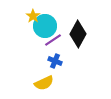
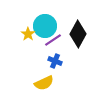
yellow star: moved 5 px left, 18 px down
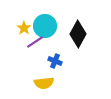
yellow star: moved 4 px left, 6 px up
purple line: moved 18 px left, 2 px down
yellow semicircle: rotated 18 degrees clockwise
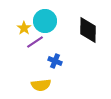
cyan circle: moved 5 px up
black diamond: moved 10 px right, 4 px up; rotated 28 degrees counterclockwise
yellow semicircle: moved 3 px left, 2 px down
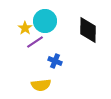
yellow star: moved 1 px right
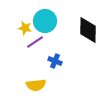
yellow star: rotated 24 degrees counterclockwise
yellow semicircle: moved 5 px left
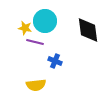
black diamond: rotated 8 degrees counterclockwise
purple line: rotated 48 degrees clockwise
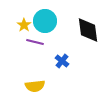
yellow star: moved 1 px left, 3 px up; rotated 24 degrees clockwise
blue cross: moved 7 px right; rotated 16 degrees clockwise
yellow semicircle: moved 1 px left, 1 px down
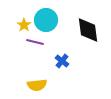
cyan circle: moved 1 px right, 1 px up
yellow semicircle: moved 2 px right, 1 px up
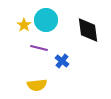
purple line: moved 4 px right, 6 px down
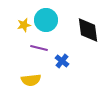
yellow star: rotated 24 degrees clockwise
yellow semicircle: moved 6 px left, 5 px up
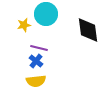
cyan circle: moved 6 px up
blue cross: moved 26 px left
yellow semicircle: moved 5 px right, 1 px down
